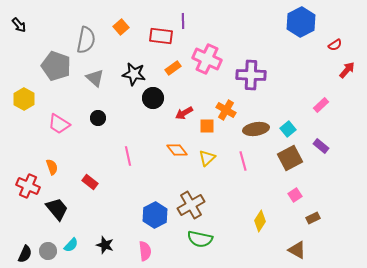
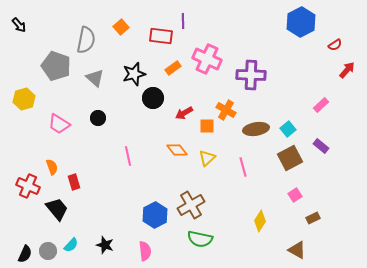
black star at (134, 74): rotated 25 degrees counterclockwise
yellow hexagon at (24, 99): rotated 15 degrees clockwise
pink line at (243, 161): moved 6 px down
red rectangle at (90, 182): moved 16 px left; rotated 35 degrees clockwise
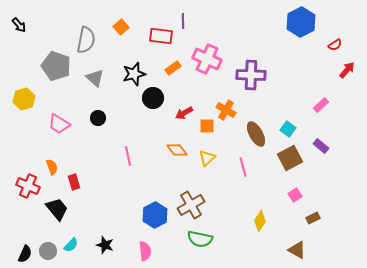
brown ellipse at (256, 129): moved 5 px down; rotated 70 degrees clockwise
cyan square at (288, 129): rotated 14 degrees counterclockwise
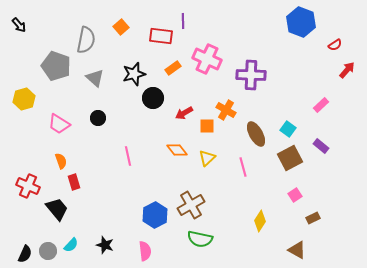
blue hexagon at (301, 22): rotated 12 degrees counterclockwise
orange semicircle at (52, 167): moved 9 px right, 6 px up
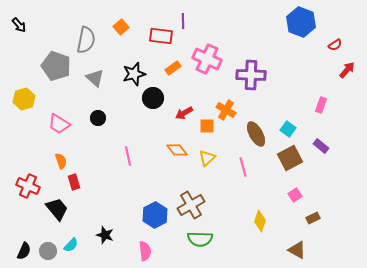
pink rectangle at (321, 105): rotated 28 degrees counterclockwise
yellow diamond at (260, 221): rotated 15 degrees counterclockwise
green semicircle at (200, 239): rotated 10 degrees counterclockwise
black star at (105, 245): moved 10 px up
black semicircle at (25, 254): moved 1 px left, 3 px up
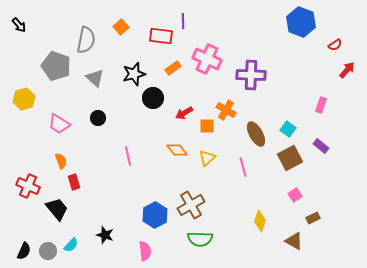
brown triangle at (297, 250): moved 3 px left, 9 px up
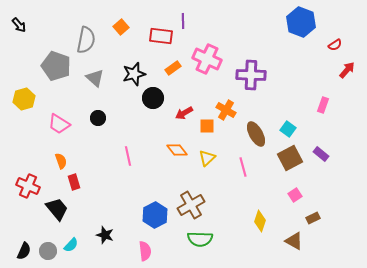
pink rectangle at (321, 105): moved 2 px right
purple rectangle at (321, 146): moved 8 px down
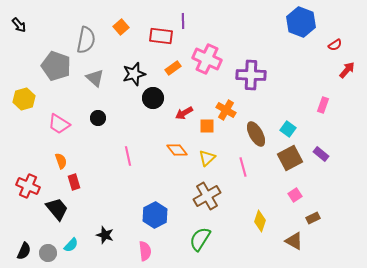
brown cross at (191, 205): moved 16 px right, 9 px up
green semicircle at (200, 239): rotated 120 degrees clockwise
gray circle at (48, 251): moved 2 px down
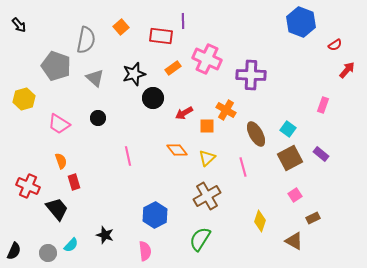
black semicircle at (24, 251): moved 10 px left
